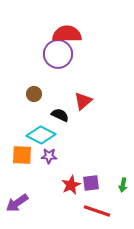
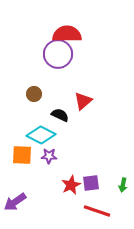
purple arrow: moved 2 px left, 1 px up
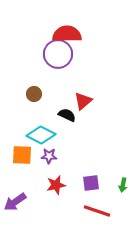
black semicircle: moved 7 px right
red star: moved 15 px left; rotated 12 degrees clockwise
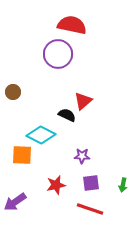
red semicircle: moved 5 px right, 9 px up; rotated 12 degrees clockwise
brown circle: moved 21 px left, 2 px up
purple star: moved 33 px right
red line: moved 7 px left, 2 px up
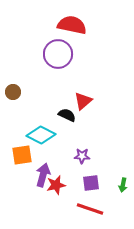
orange square: rotated 10 degrees counterclockwise
purple arrow: moved 28 px right, 27 px up; rotated 140 degrees clockwise
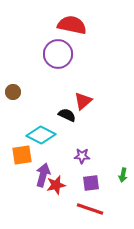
green arrow: moved 10 px up
